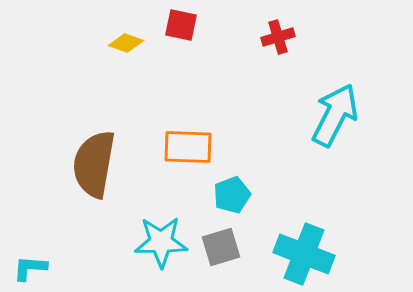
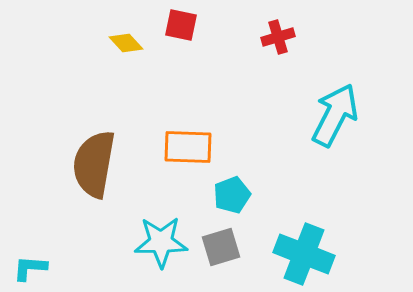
yellow diamond: rotated 28 degrees clockwise
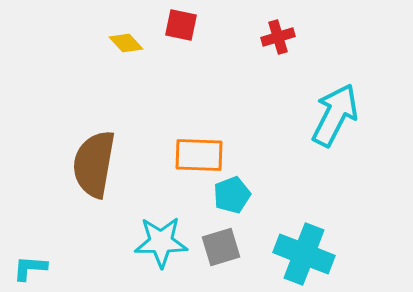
orange rectangle: moved 11 px right, 8 px down
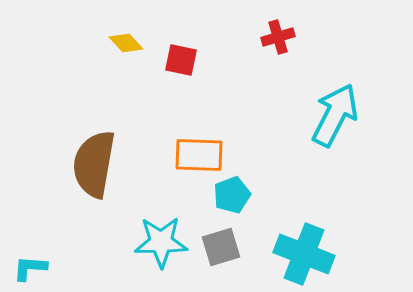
red square: moved 35 px down
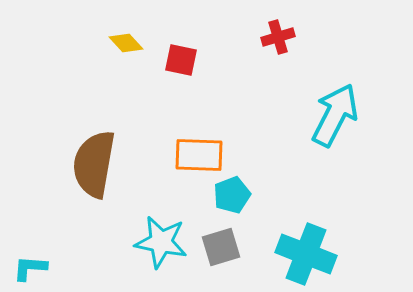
cyan star: rotated 12 degrees clockwise
cyan cross: moved 2 px right
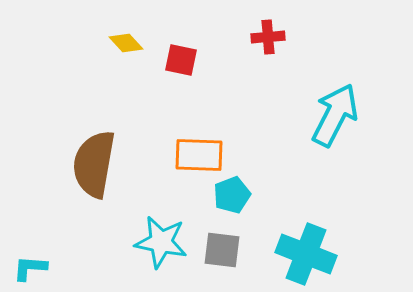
red cross: moved 10 px left; rotated 12 degrees clockwise
gray square: moved 1 px right, 3 px down; rotated 24 degrees clockwise
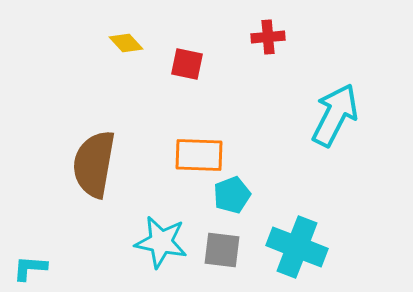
red square: moved 6 px right, 4 px down
cyan cross: moved 9 px left, 7 px up
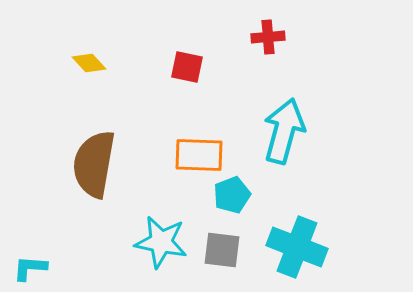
yellow diamond: moved 37 px left, 20 px down
red square: moved 3 px down
cyan arrow: moved 51 px left, 16 px down; rotated 12 degrees counterclockwise
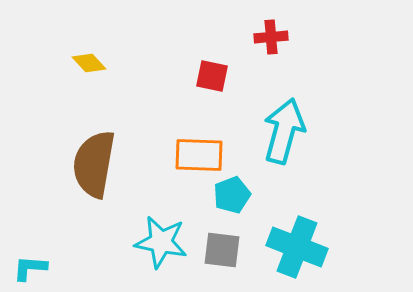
red cross: moved 3 px right
red square: moved 25 px right, 9 px down
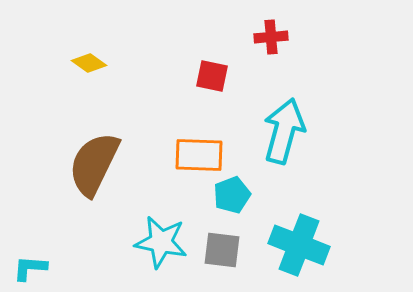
yellow diamond: rotated 12 degrees counterclockwise
brown semicircle: rotated 16 degrees clockwise
cyan cross: moved 2 px right, 2 px up
